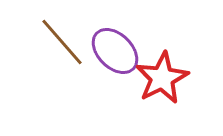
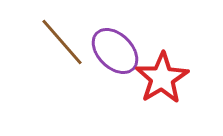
red star: rotated 4 degrees counterclockwise
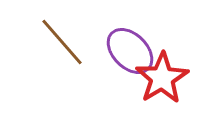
purple ellipse: moved 15 px right
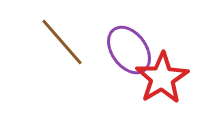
purple ellipse: moved 1 px left, 1 px up; rotated 9 degrees clockwise
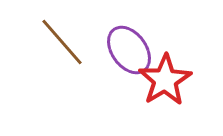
red star: moved 3 px right, 2 px down
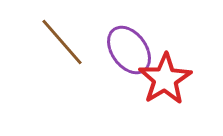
red star: moved 1 px up
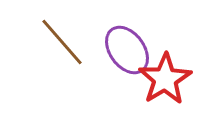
purple ellipse: moved 2 px left
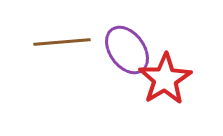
brown line: rotated 54 degrees counterclockwise
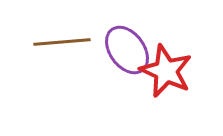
red star: moved 1 px right, 8 px up; rotated 16 degrees counterclockwise
